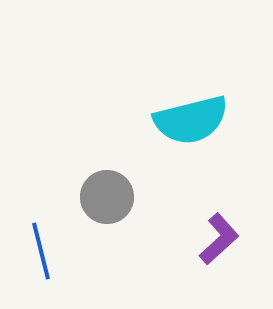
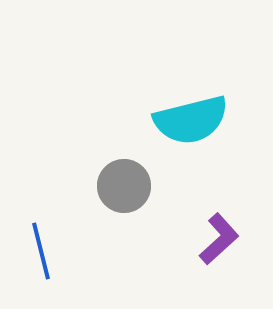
gray circle: moved 17 px right, 11 px up
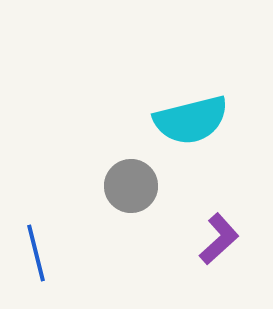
gray circle: moved 7 px right
blue line: moved 5 px left, 2 px down
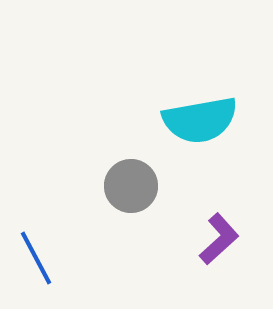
cyan semicircle: moved 9 px right; rotated 4 degrees clockwise
blue line: moved 5 px down; rotated 14 degrees counterclockwise
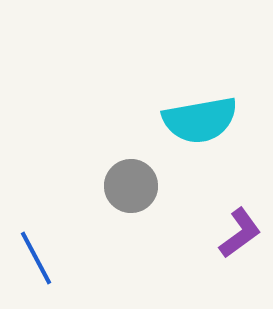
purple L-shape: moved 21 px right, 6 px up; rotated 6 degrees clockwise
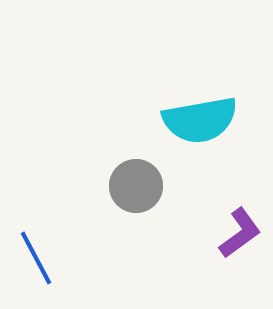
gray circle: moved 5 px right
